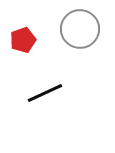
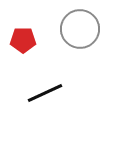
red pentagon: rotated 20 degrees clockwise
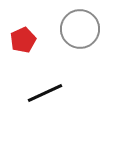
red pentagon: rotated 25 degrees counterclockwise
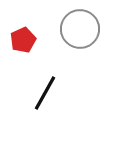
black line: rotated 36 degrees counterclockwise
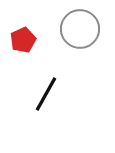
black line: moved 1 px right, 1 px down
